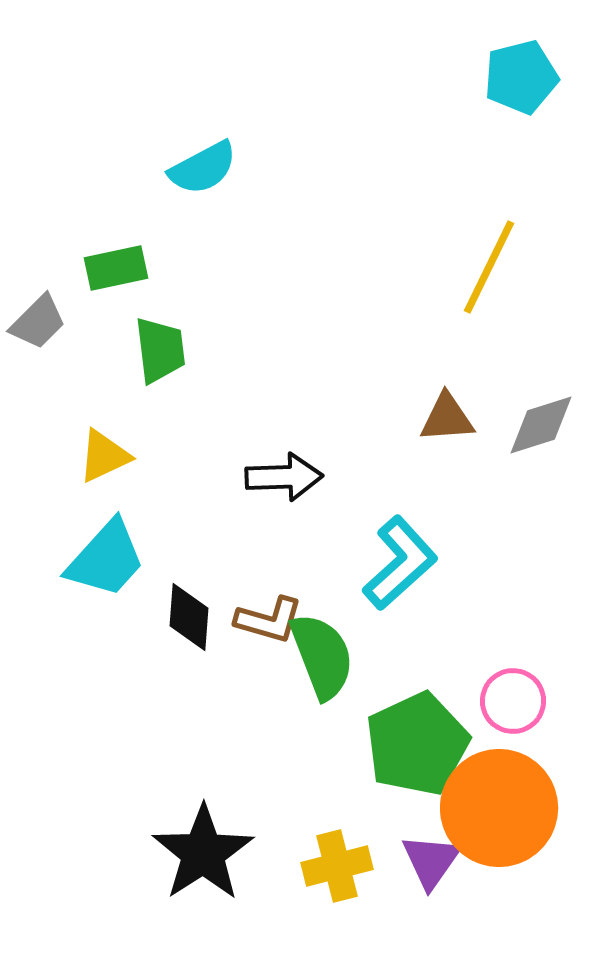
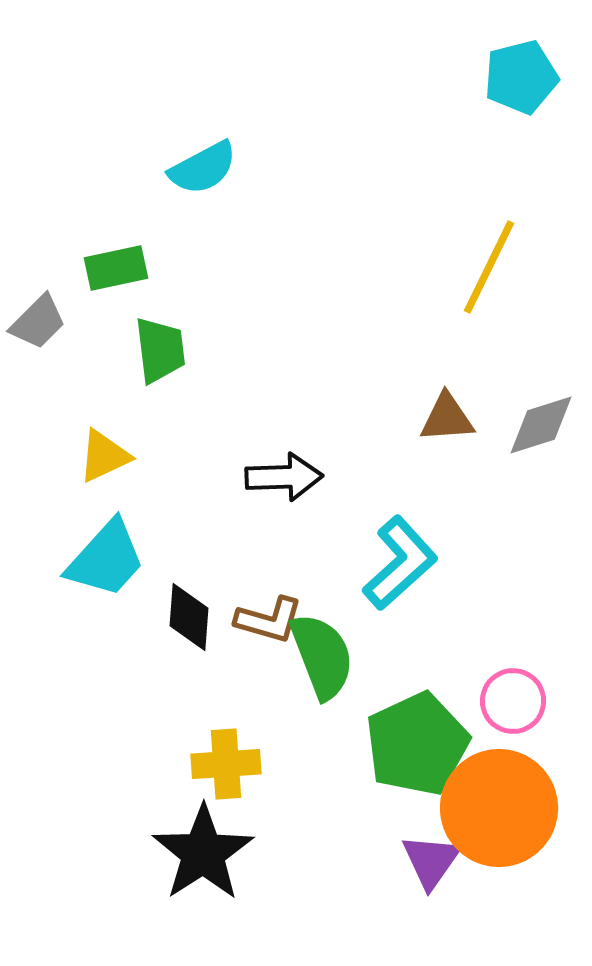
yellow cross: moved 111 px left, 102 px up; rotated 10 degrees clockwise
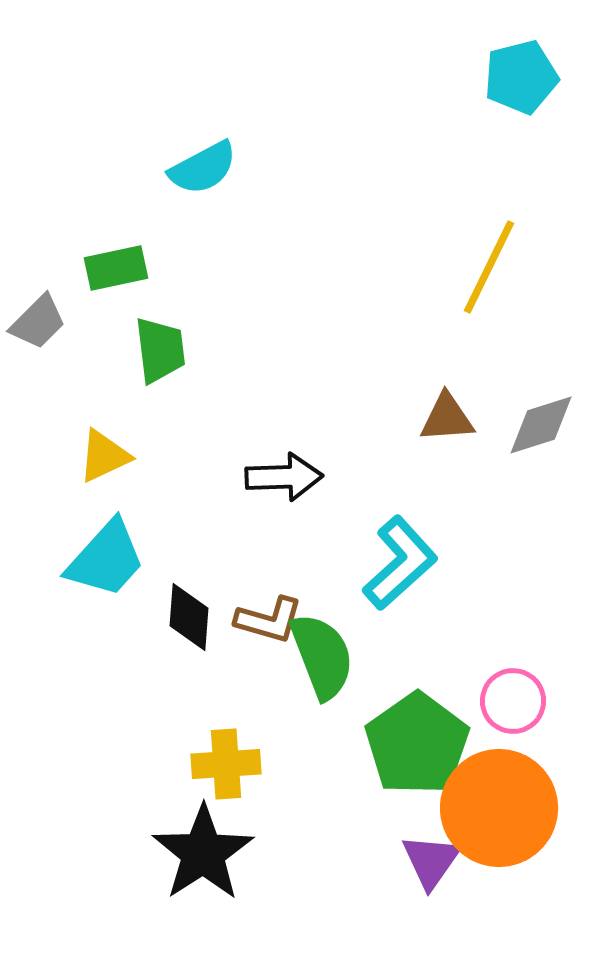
green pentagon: rotated 10 degrees counterclockwise
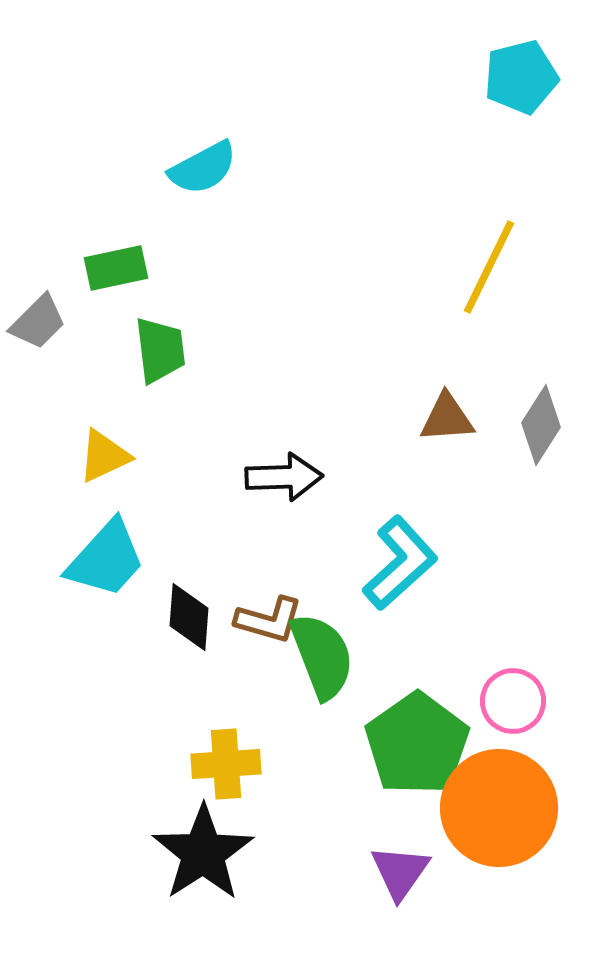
gray diamond: rotated 40 degrees counterclockwise
purple triangle: moved 31 px left, 11 px down
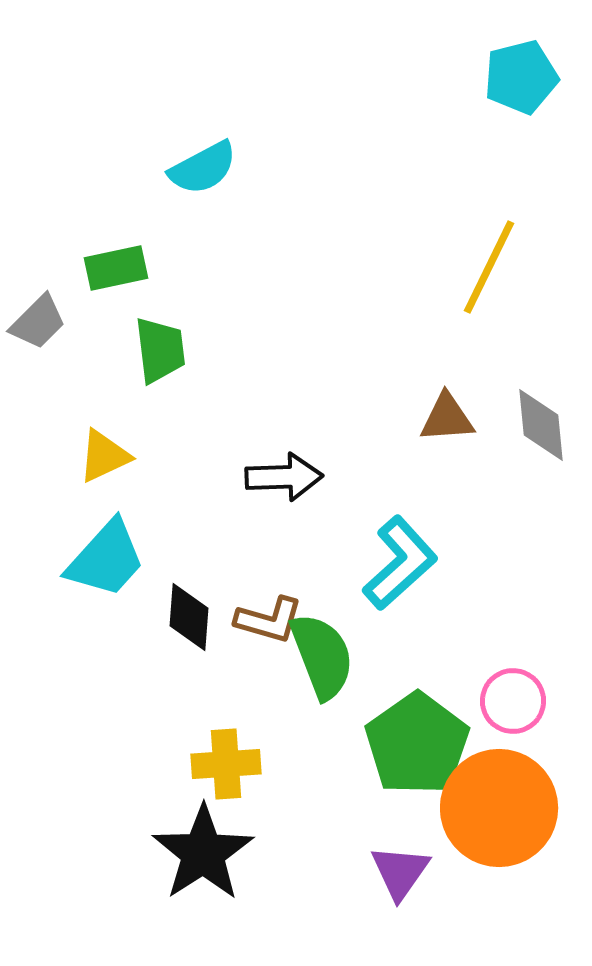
gray diamond: rotated 38 degrees counterclockwise
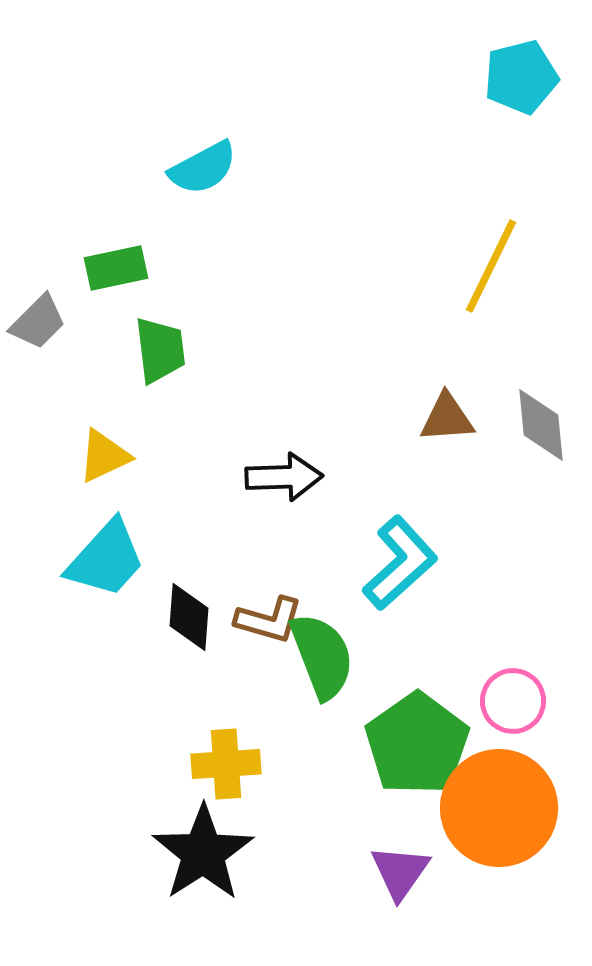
yellow line: moved 2 px right, 1 px up
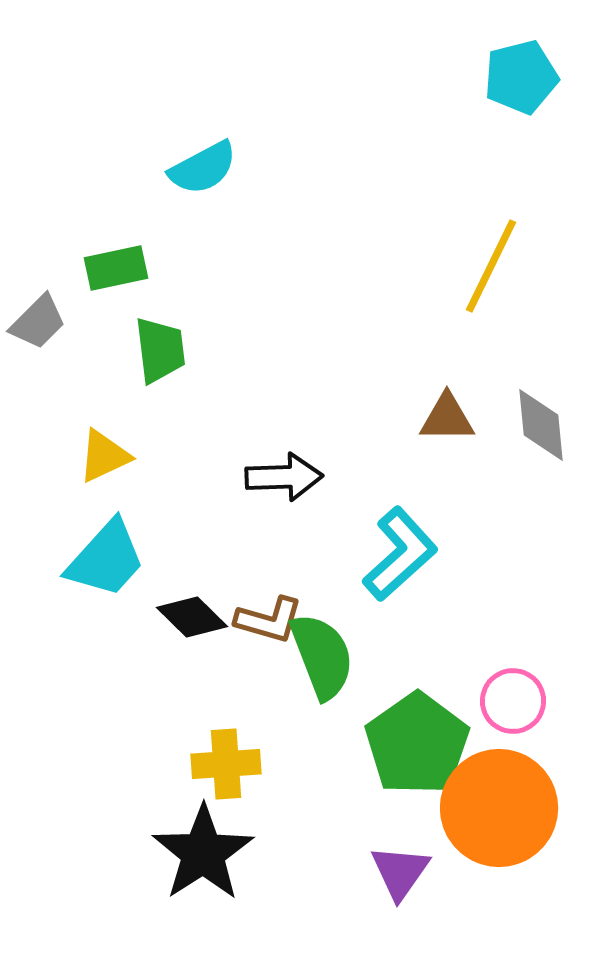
brown triangle: rotated 4 degrees clockwise
cyan L-shape: moved 9 px up
black diamond: moved 3 px right; rotated 50 degrees counterclockwise
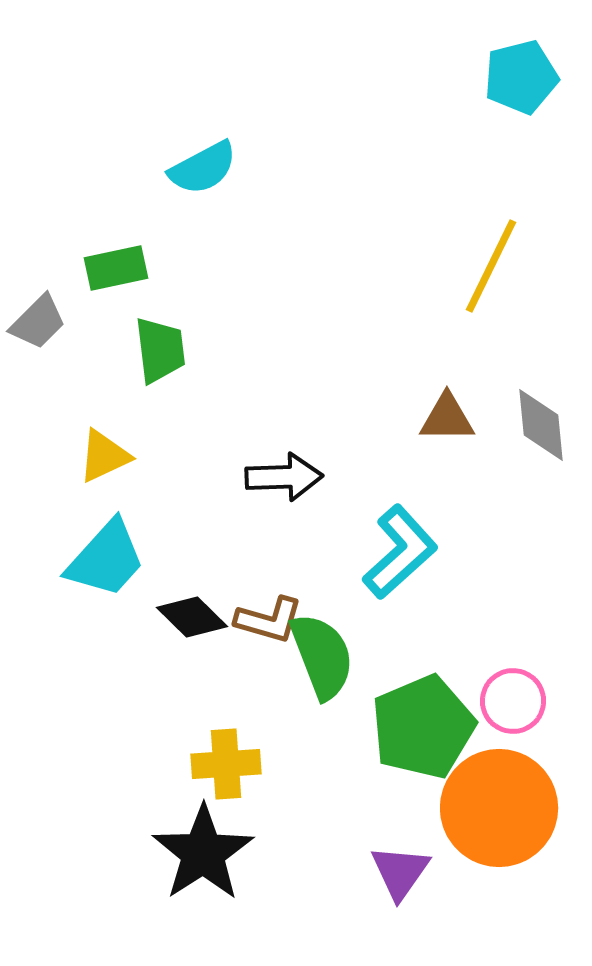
cyan L-shape: moved 2 px up
green pentagon: moved 6 px right, 17 px up; rotated 12 degrees clockwise
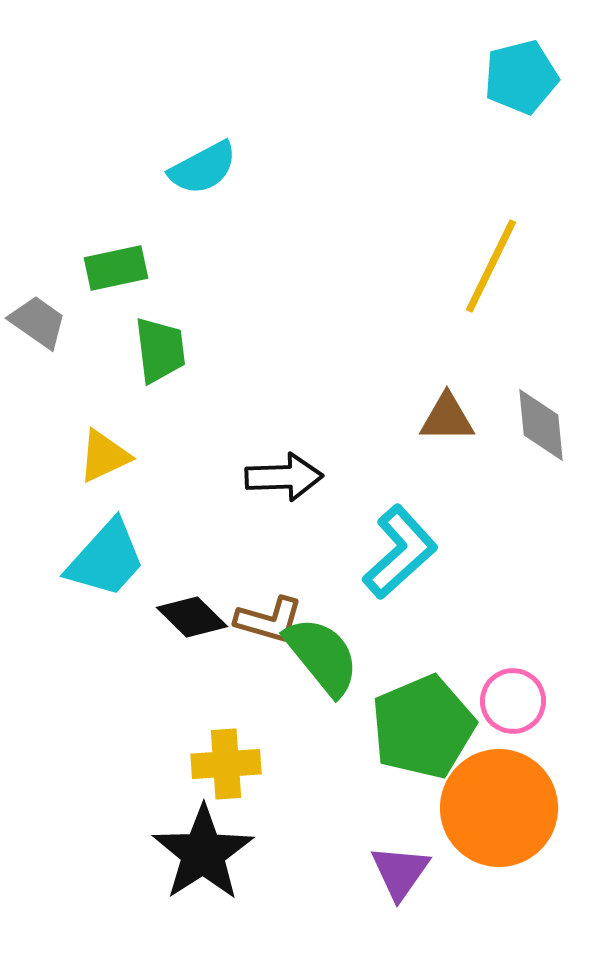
gray trapezoid: rotated 100 degrees counterclockwise
green semicircle: rotated 18 degrees counterclockwise
